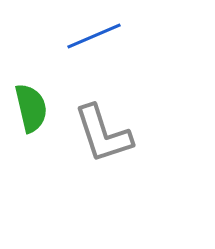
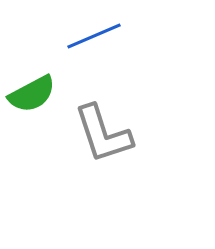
green semicircle: moved 1 px right, 14 px up; rotated 75 degrees clockwise
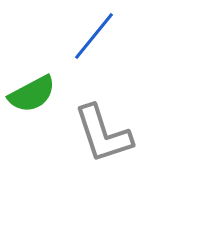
blue line: rotated 28 degrees counterclockwise
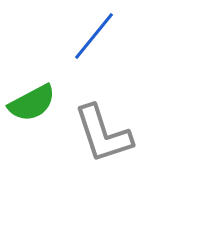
green semicircle: moved 9 px down
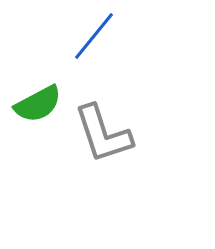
green semicircle: moved 6 px right, 1 px down
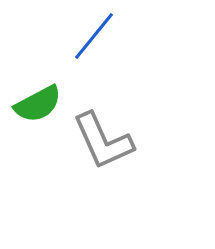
gray L-shape: moved 7 px down; rotated 6 degrees counterclockwise
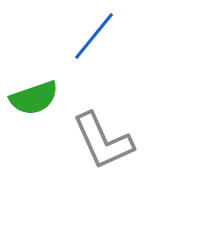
green semicircle: moved 4 px left, 6 px up; rotated 9 degrees clockwise
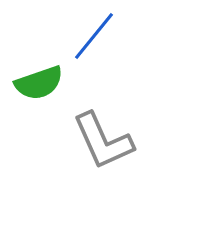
green semicircle: moved 5 px right, 15 px up
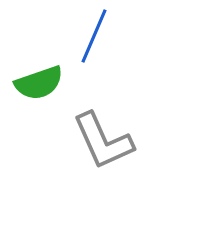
blue line: rotated 16 degrees counterclockwise
